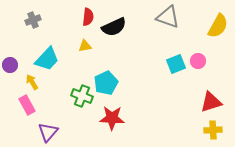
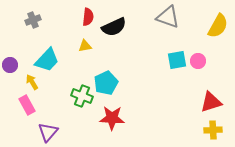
cyan trapezoid: moved 1 px down
cyan square: moved 1 px right, 4 px up; rotated 12 degrees clockwise
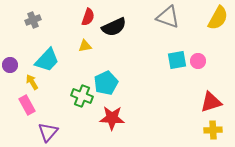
red semicircle: rotated 12 degrees clockwise
yellow semicircle: moved 8 px up
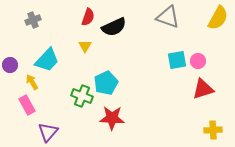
yellow triangle: rotated 48 degrees counterclockwise
red triangle: moved 8 px left, 13 px up
